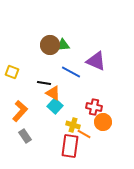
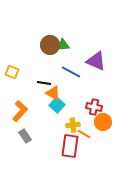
cyan square: moved 2 px right, 1 px up
yellow cross: rotated 24 degrees counterclockwise
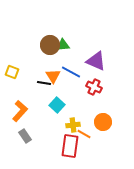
orange triangle: moved 17 px up; rotated 28 degrees clockwise
red cross: moved 20 px up; rotated 14 degrees clockwise
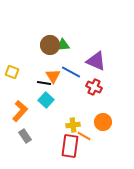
cyan square: moved 11 px left, 5 px up
orange line: moved 2 px down
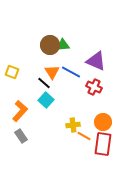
orange triangle: moved 1 px left, 4 px up
black line: rotated 32 degrees clockwise
gray rectangle: moved 4 px left
red rectangle: moved 33 px right, 2 px up
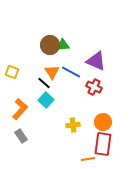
orange L-shape: moved 2 px up
orange line: moved 4 px right, 23 px down; rotated 40 degrees counterclockwise
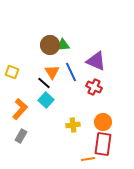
blue line: rotated 36 degrees clockwise
gray rectangle: rotated 64 degrees clockwise
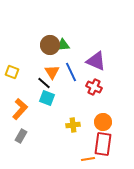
cyan square: moved 1 px right, 2 px up; rotated 21 degrees counterclockwise
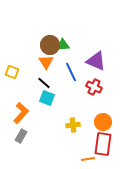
orange triangle: moved 6 px left, 10 px up
orange L-shape: moved 1 px right, 4 px down
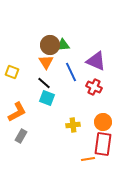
orange L-shape: moved 4 px left, 1 px up; rotated 20 degrees clockwise
